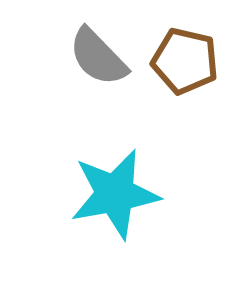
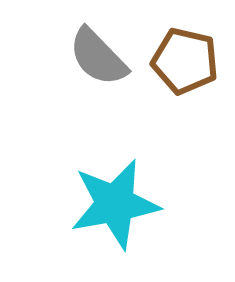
cyan star: moved 10 px down
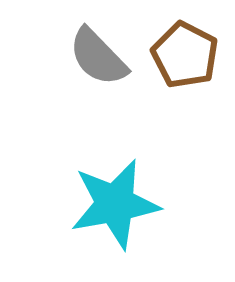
brown pentagon: moved 6 px up; rotated 14 degrees clockwise
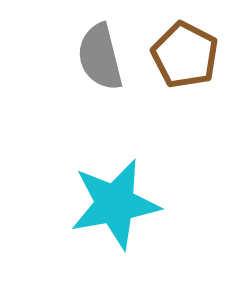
gray semicircle: moved 2 px right; rotated 30 degrees clockwise
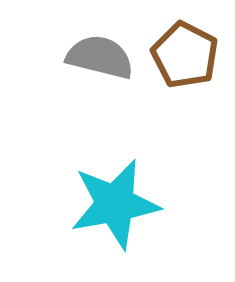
gray semicircle: rotated 118 degrees clockwise
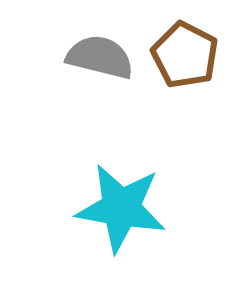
cyan star: moved 6 px right, 4 px down; rotated 20 degrees clockwise
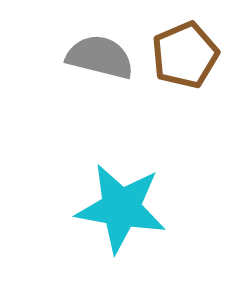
brown pentagon: rotated 22 degrees clockwise
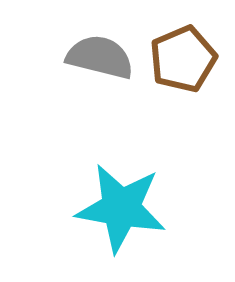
brown pentagon: moved 2 px left, 4 px down
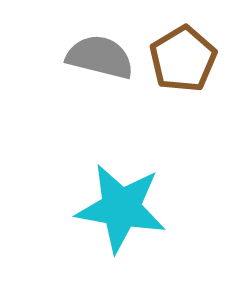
brown pentagon: rotated 8 degrees counterclockwise
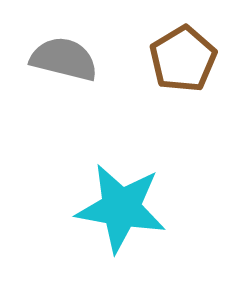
gray semicircle: moved 36 px left, 2 px down
